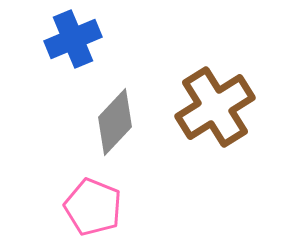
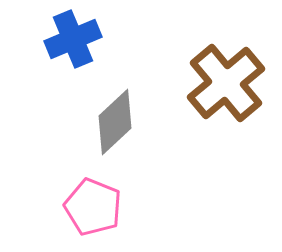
brown cross: moved 11 px right, 24 px up; rotated 8 degrees counterclockwise
gray diamond: rotated 4 degrees clockwise
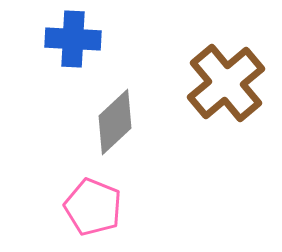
blue cross: rotated 26 degrees clockwise
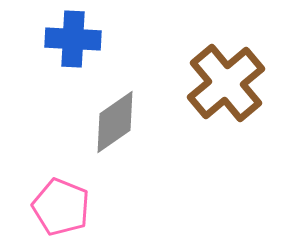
gray diamond: rotated 8 degrees clockwise
pink pentagon: moved 32 px left
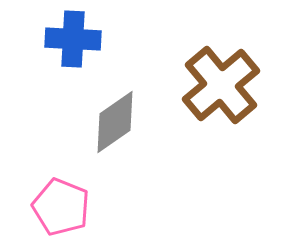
brown cross: moved 5 px left, 2 px down
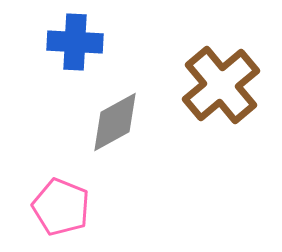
blue cross: moved 2 px right, 3 px down
gray diamond: rotated 6 degrees clockwise
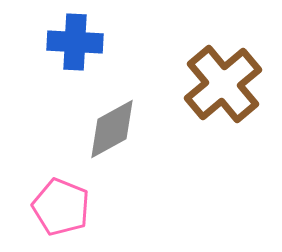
brown cross: moved 2 px right, 1 px up
gray diamond: moved 3 px left, 7 px down
